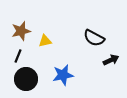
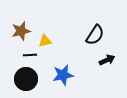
black semicircle: moved 1 px right, 3 px up; rotated 85 degrees counterclockwise
black line: moved 12 px right, 1 px up; rotated 64 degrees clockwise
black arrow: moved 4 px left
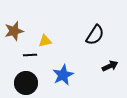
brown star: moved 7 px left
black arrow: moved 3 px right, 6 px down
blue star: rotated 15 degrees counterclockwise
black circle: moved 4 px down
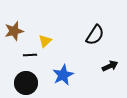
yellow triangle: rotated 32 degrees counterclockwise
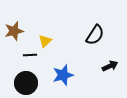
blue star: rotated 10 degrees clockwise
